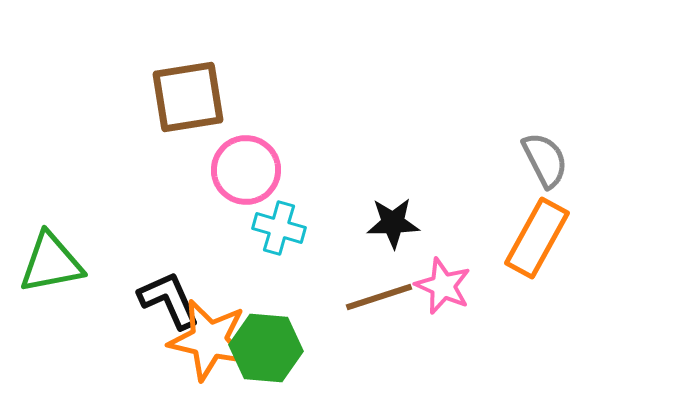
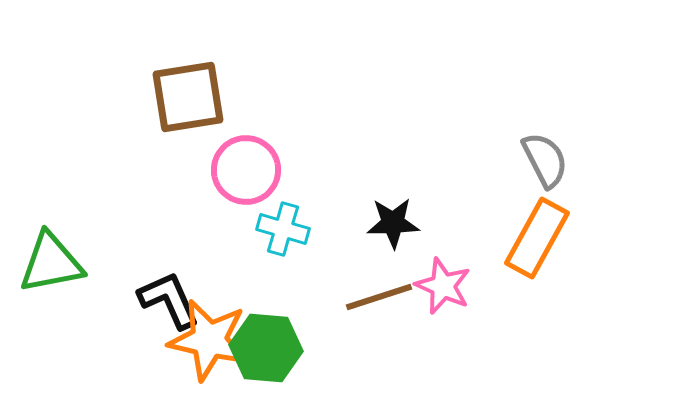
cyan cross: moved 4 px right, 1 px down
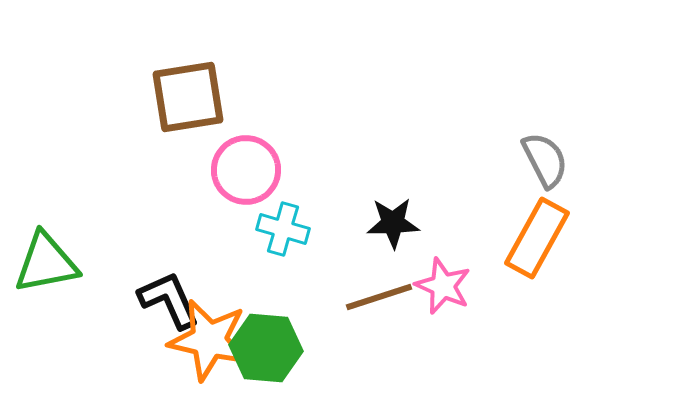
green triangle: moved 5 px left
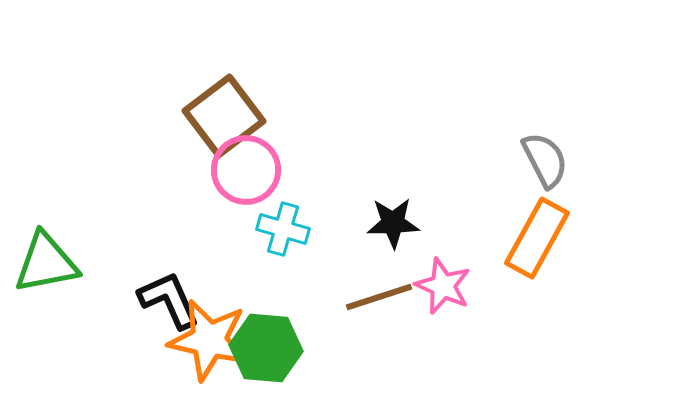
brown square: moved 36 px right, 19 px down; rotated 28 degrees counterclockwise
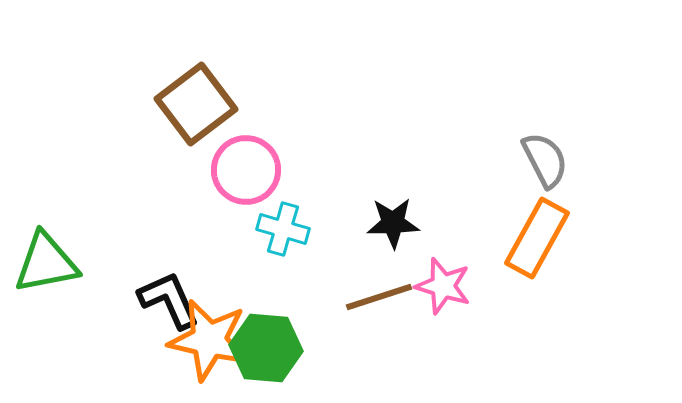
brown square: moved 28 px left, 12 px up
pink star: rotated 6 degrees counterclockwise
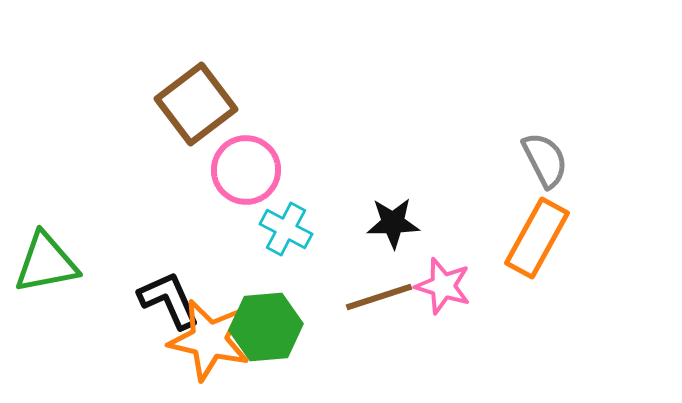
cyan cross: moved 3 px right; rotated 12 degrees clockwise
green hexagon: moved 21 px up; rotated 10 degrees counterclockwise
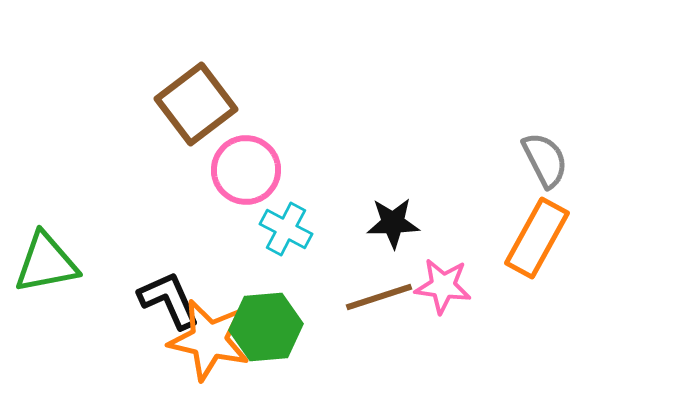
pink star: rotated 10 degrees counterclockwise
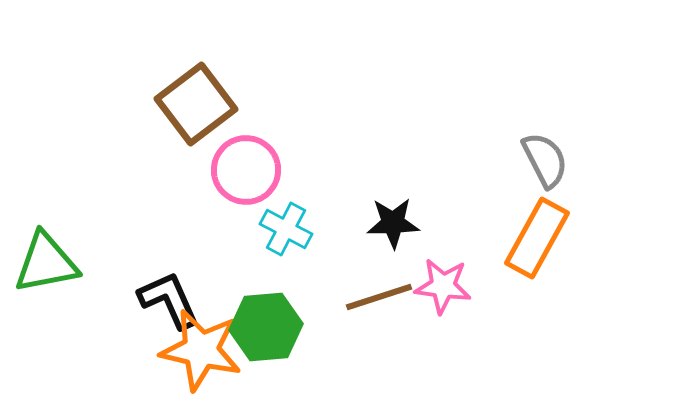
orange star: moved 8 px left, 10 px down
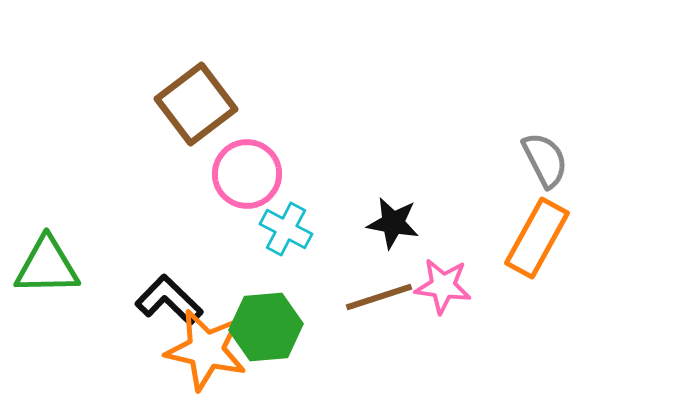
pink circle: moved 1 px right, 4 px down
black star: rotated 12 degrees clockwise
green triangle: moved 1 px right, 3 px down; rotated 10 degrees clockwise
black L-shape: rotated 22 degrees counterclockwise
orange star: moved 5 px right
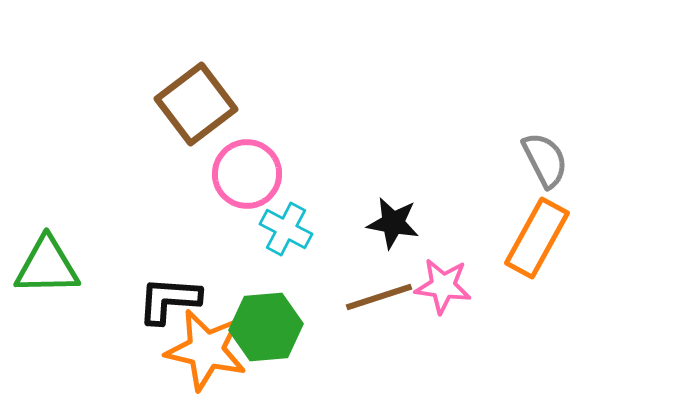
black L-shape: rotated 40 degrees counterclockwise
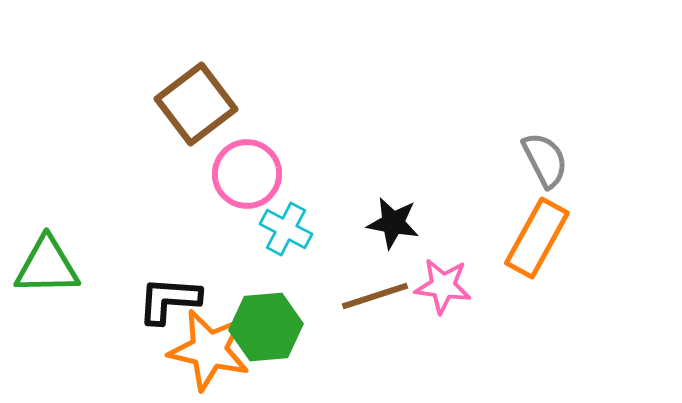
brown line: moved 4 px left, 1 px up
orange star: moved 3 px right
